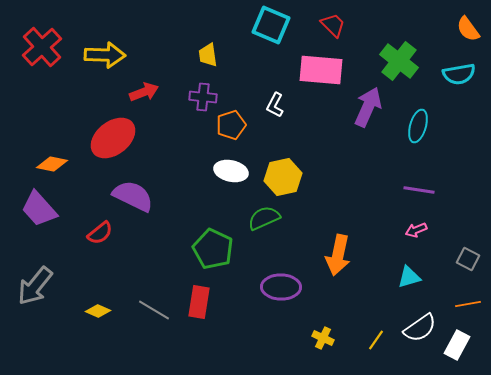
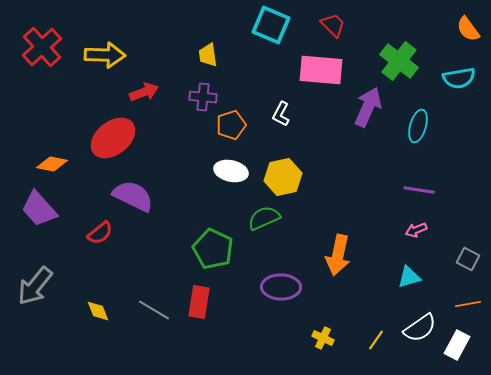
cyan semicircle: moved 4 px down
white L-shape: moved 6 px right, 9 px down
yellow diamond: rotated 45 degrees clockwise
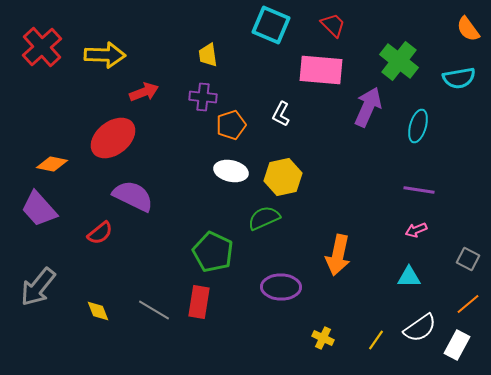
green pentagon: moved 3 px down
cyan triangle: rotated 15 degrees clockwise
gray arrow: moved 3 px right, 1 px down
orange line: rotated 30 degrees counterclockwise
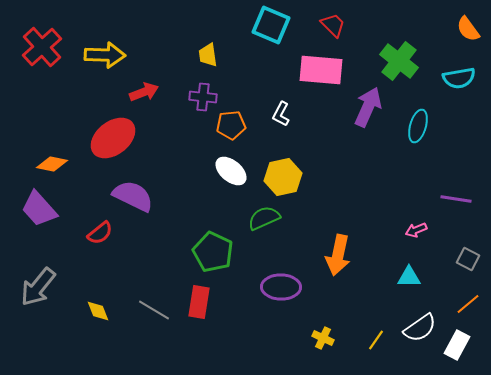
orange pentagon: rotated 12 degrees clockwise
white ellipse: rotated 28 degrees clockwise
purple line: moved 37 px right, 9 px down
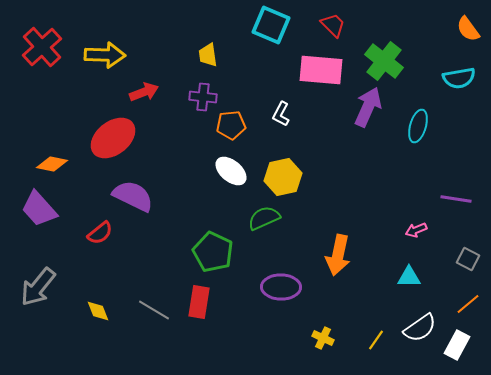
green cross: moved 15 px left
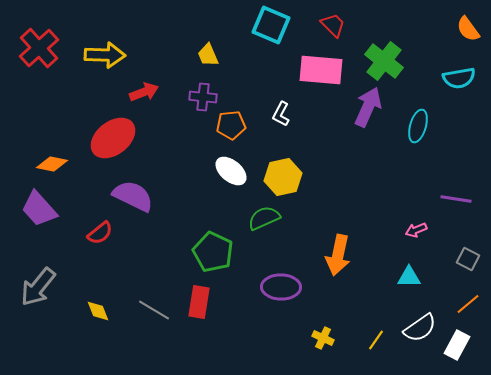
red cross: moved 3 px left, 1 px down
yellow trapezoid: rotated 15 degrees counterclockwise
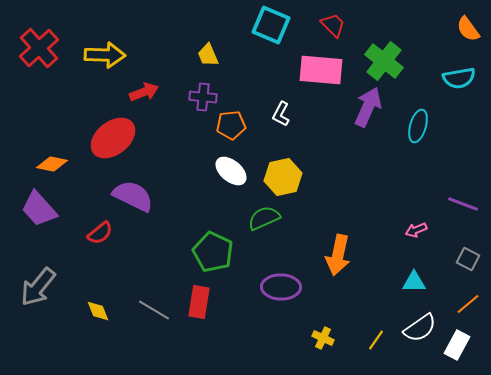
purple line: moved 7 px right, 5 px down; rotated 12 degrees clockwise
cyan triangle: moved 5 px right, 5 px down
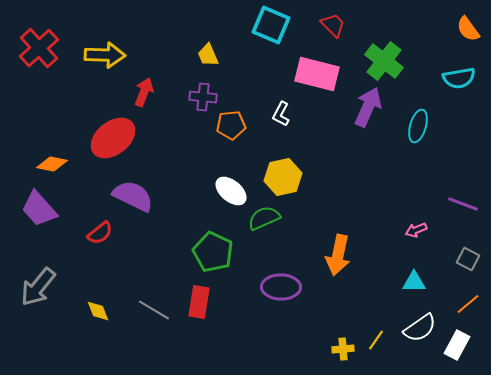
pink rectangle: moved 4 px left, 4 px down; rotated 9 degrees clockwise
red arrow: rotated 48 degrees counterclockwise
white ellipse: moved 20 px down
yellow cross: moved 20 px right, 11 px down; rotated 30 degrees counterclockwise
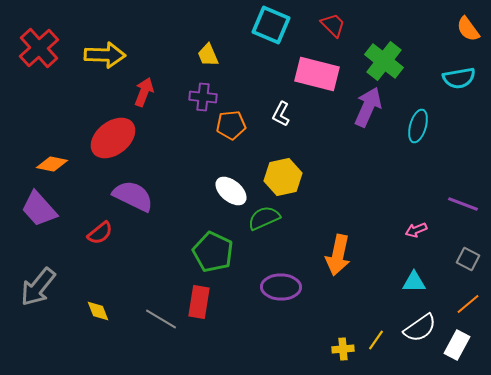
gray line: moved 7 px right, 9 px down
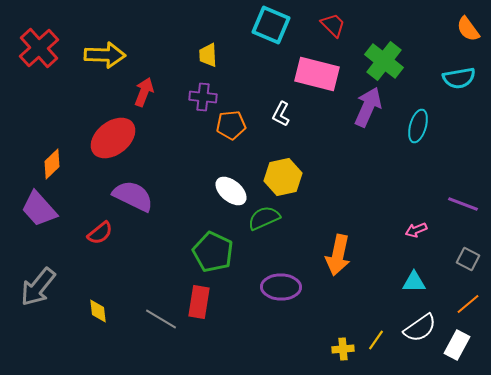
yellow trapezoid: rotated 20 degrees clockwise
orange diamond: rotated 56 degrees counterclockwise
yellow diamond: rotated 15 degrees clockwise
